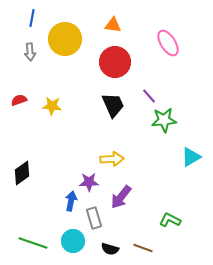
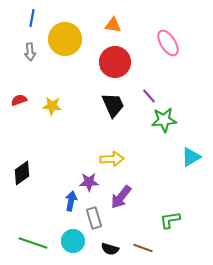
green L-shape: rotated 35 degrees counterclockwise
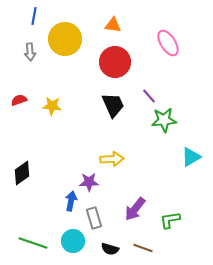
blue line: moved 2 px right, 2 px up
purple arrow: moved 14 px right, 12 px down
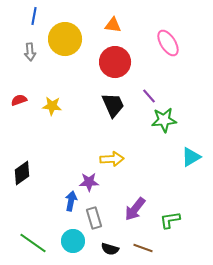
green line: rotated 16 degrees clockwise
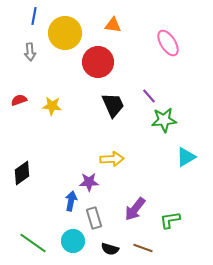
yellow circle: moved 6 px up
red circle: moved 17 px left
cyan triangle: moved 5 px left
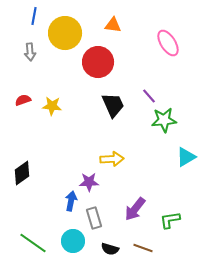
red semicircle: moved 4 px right
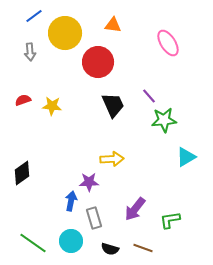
blue line: rotated 42 degrees clockwise
cyan circle: moved 2 px left
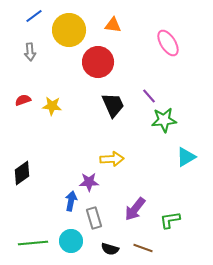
yellow circle: moved 4 px right, 3 px up
green line: rotated 40 degrees counterclockwise
